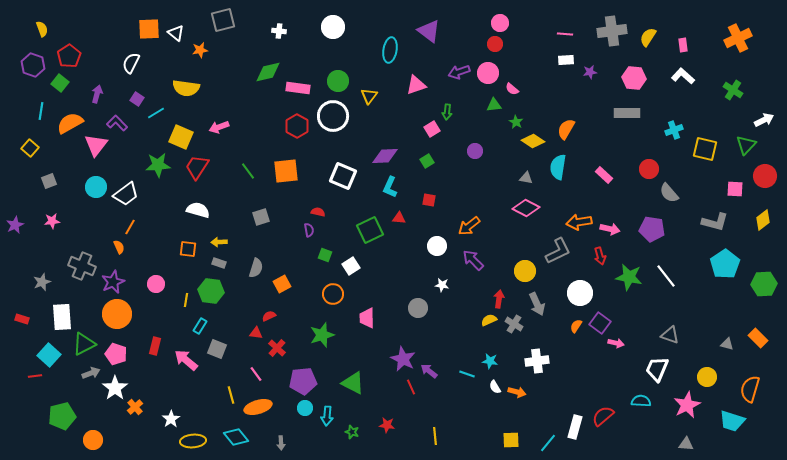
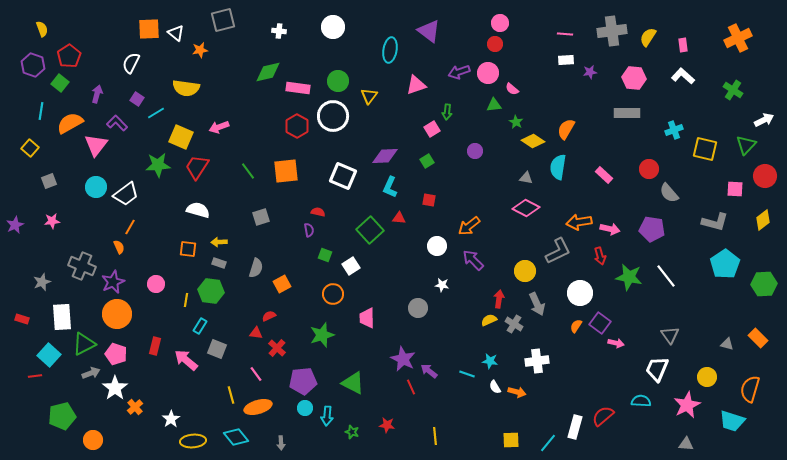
green square at (370, 230): rotated 16 degrees counterclockwise
gray triangle at (670, 335): rotated 36 degrees clockwise
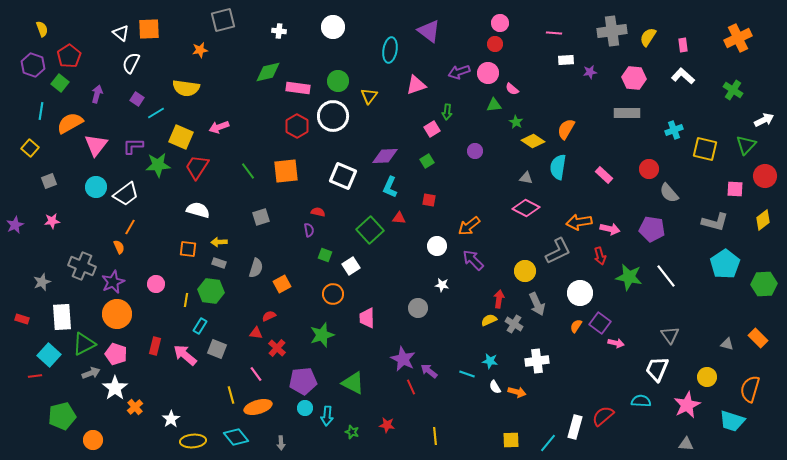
white triangle at (176, 33): moved 55 px left
pink line at (565, 34): moved 11 px left, 1 px up
purple L-shape at (117, 123): moved 16 px right, 23 px down; rotated 45 degrees counterclockwise
pink arrow at (186, 360): moved 1 px left, 5 px up
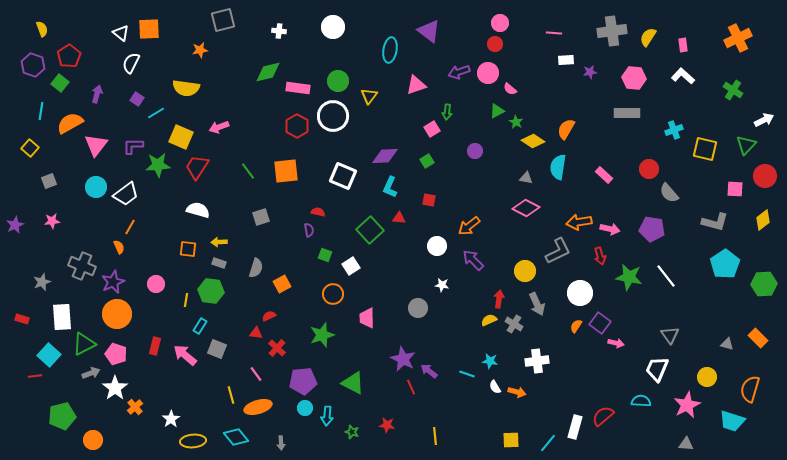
pink semicircle at (512, 89): moved 2 px left
green triangle at (494, 105): moved 3 px right, 6 px down; rotated 21 degrees counterclockwise
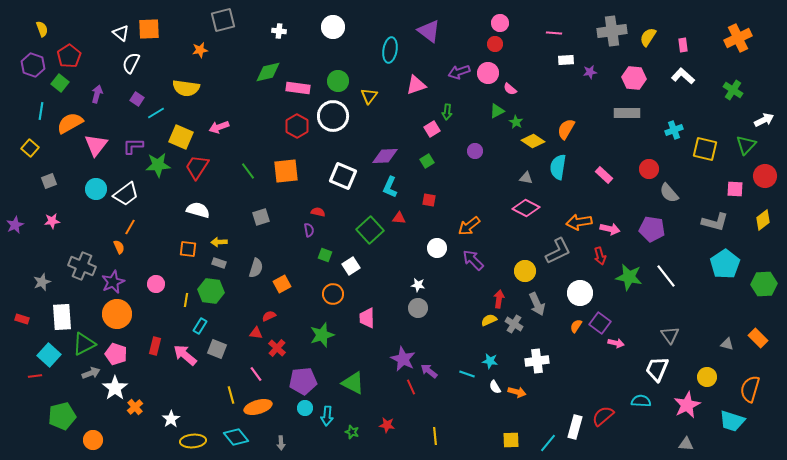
cyan circle at (96, 187): moved 2 px down
white circle at (437, 246): moved 2 px down
white star at (442, 285): moved 24 px left
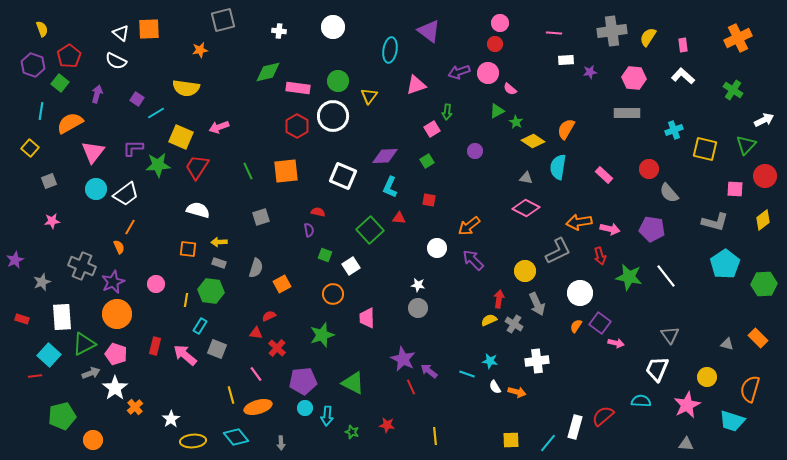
white semicircle at (131, 63): moved 15 px left, 2 px up; rotated 90 degrees counterclockwise
pink triangle at (96, 145): moved 3 px left, 7 px down
purple L-shape at (133, 146): moved 2 px down
green line at (248, 171): rotated 12 degrees clockwise
purple star at (15, 225): moved 35 px down
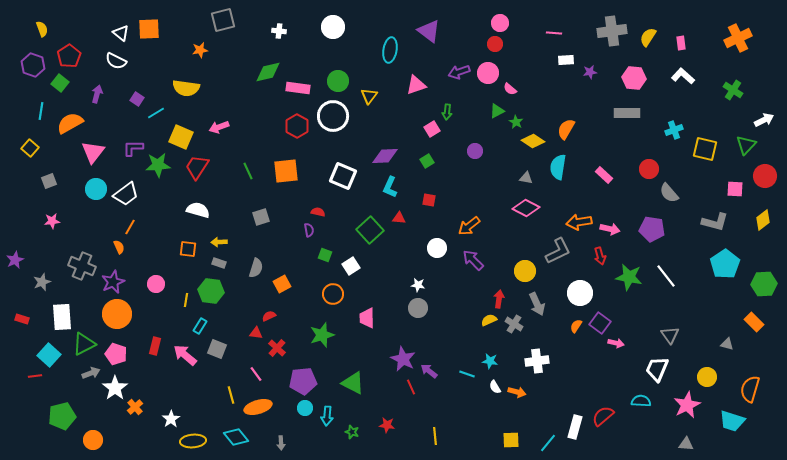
pink rectangle at (683, 45): moved 2 px left, 2 px up
orange rectangle at (758, 338): moved 4 px left, 16 px up
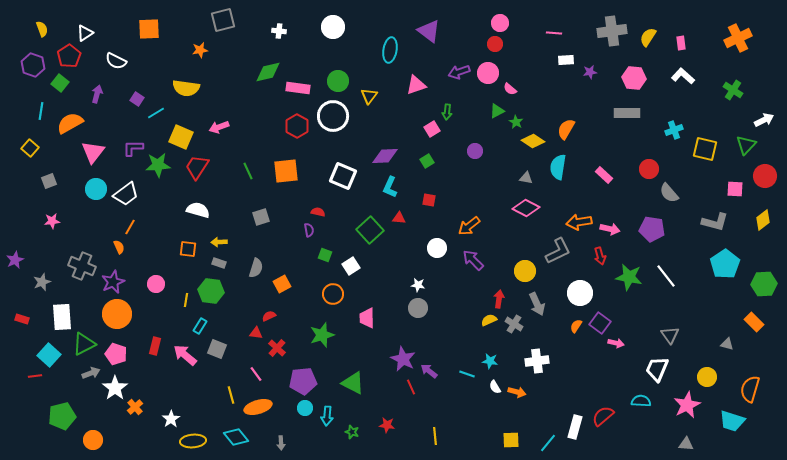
white triangle at (121, 33): moved 36 px left; rotated 48 degrees clockwise
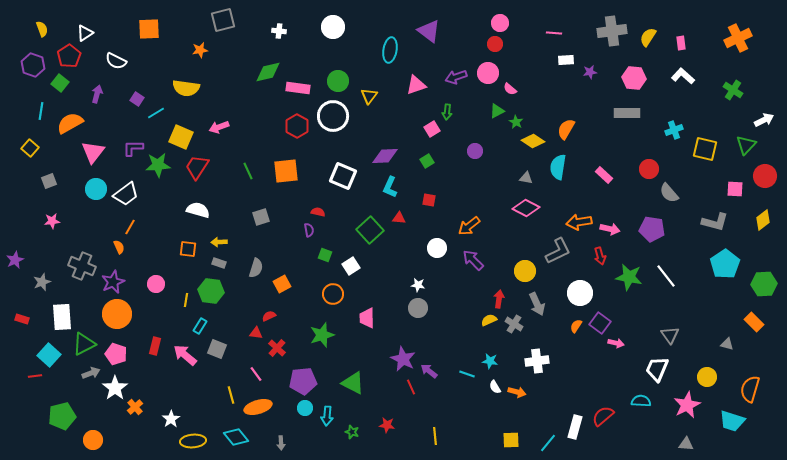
purple arrow at (459, 72): moved 3 px left, 5 px down
